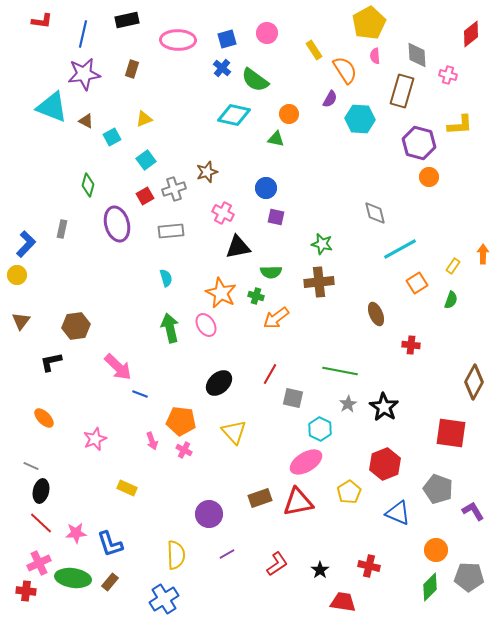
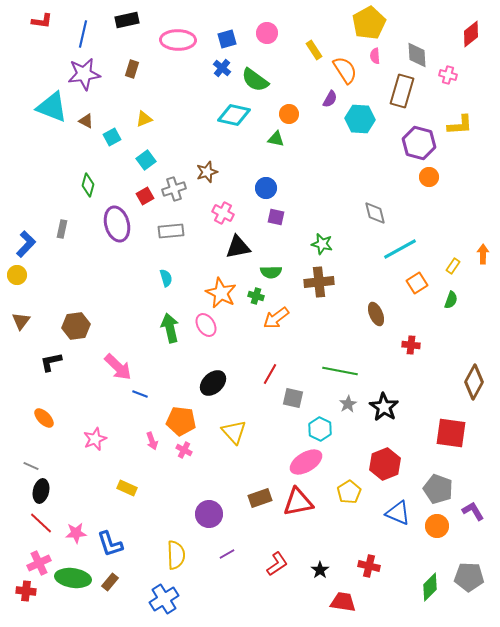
black ellipse at (219, 383): moved 6 px left
orange circle at (436, 550): moved 1 px right, 24 px up
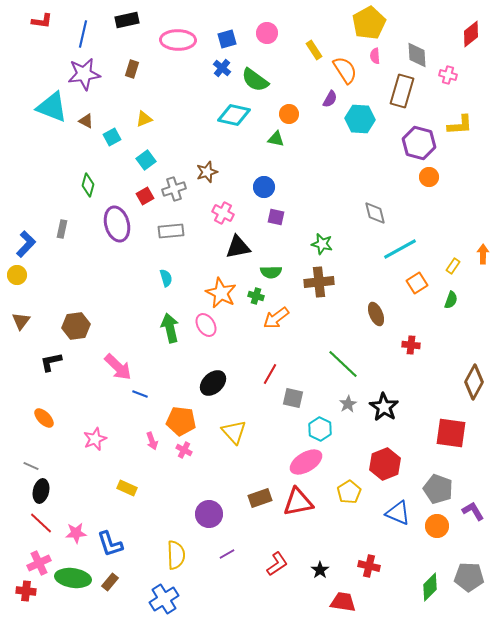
blue circle at (266, 188): moved 2 px left, 1 px up
green line at (340, 371): moved 3 px right, 7 px up; rotated 32 degrees clockwise
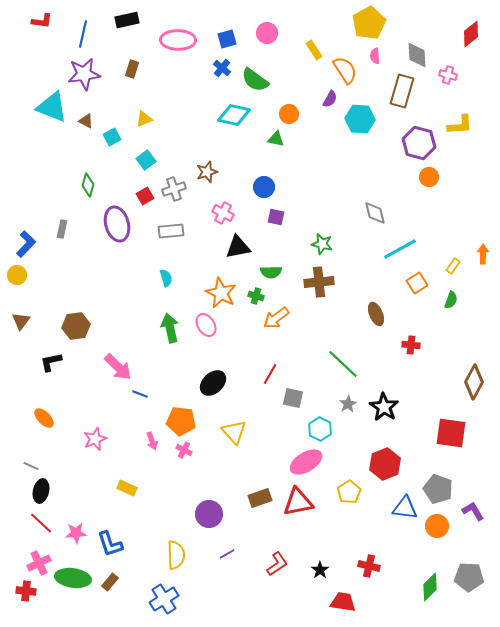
blue triangle at (398, 513): moved 7 px right, 5 px up; rotated 16 degrees counterclockwise
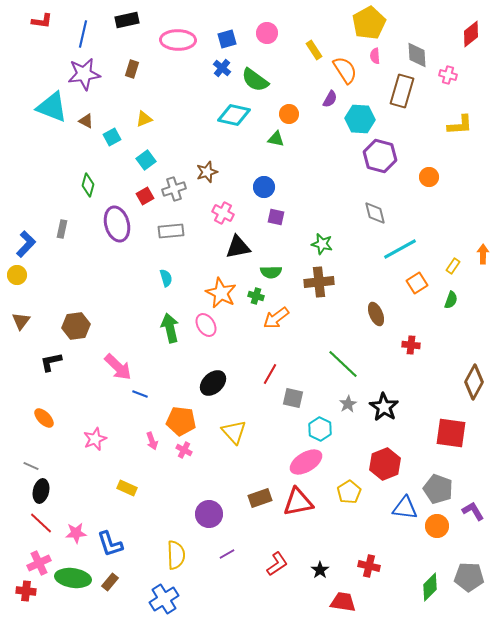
purple hexagon at (419, 143): moved 39 px left, 13 px down
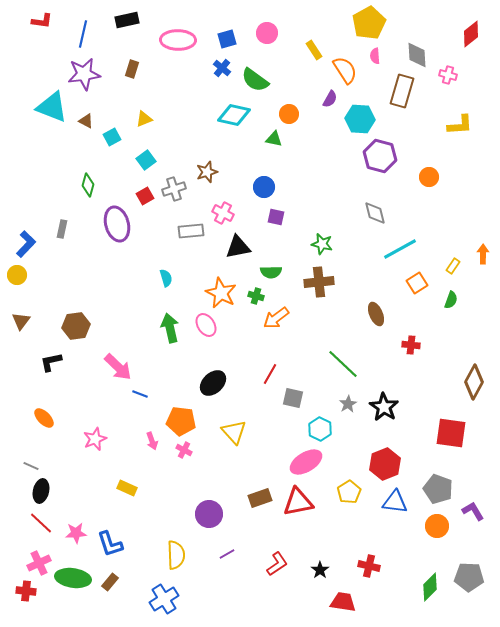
green triangle at (276, 139): moved 2 px left
gray rectangle at (171, 231): moved 20 px right
blue triangle at (405, 508): moved 10 px left, 6 px up
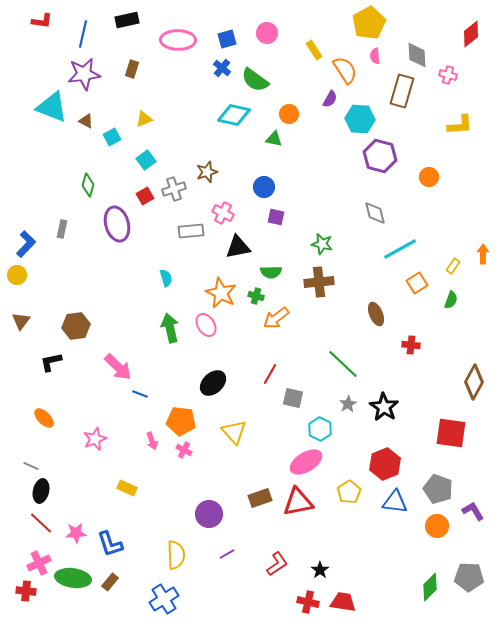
red cross at (369, 566): moved 61 px left, 36 px down
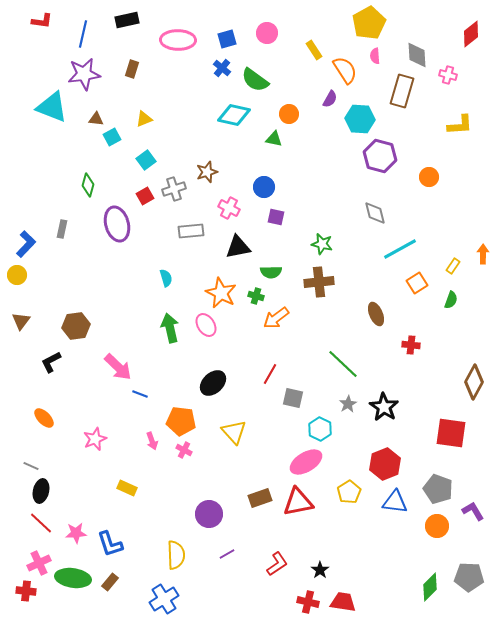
brown triangle at (86, 121): moved 10 px right, 2 px up; rotated 21 degrees counterclockwise
pink cross at (223, 213): moved 6 px right, 5 px up
black L-shape at (51, 362): rotated 15 degrees counterclockwise
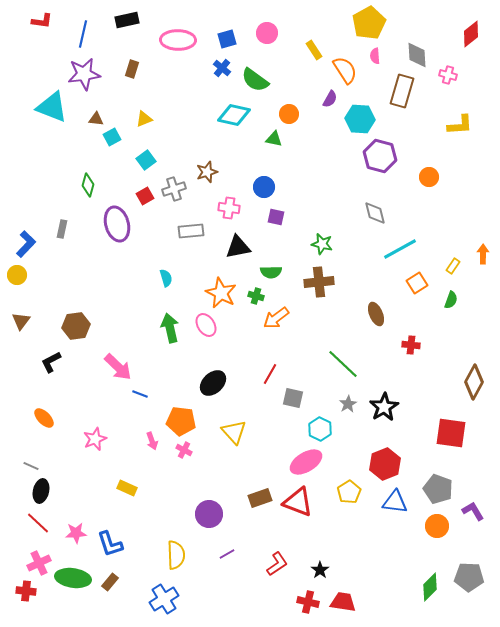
pink cross at (229, 208): rotated 20 degrees counterclockwise
black star at (384, 407): rotated 8 degrees clockwise
red triangle at (298, 502): rotated 32 degrees clockwise
red line at (41, 523): moved 3 px left
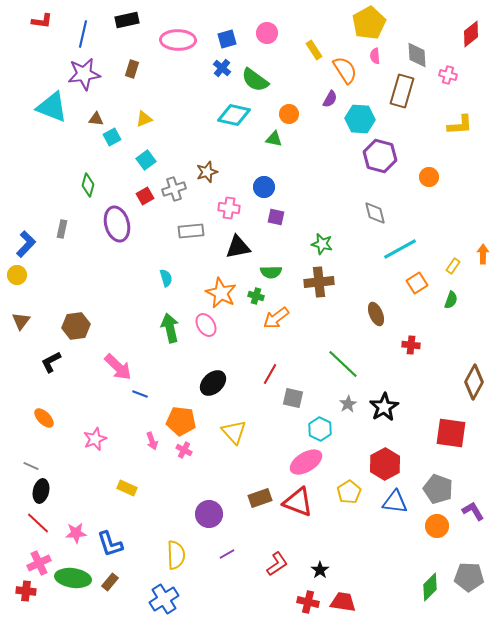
red hexagon at (385, 464): rotated 8 degrees counterclockwise
